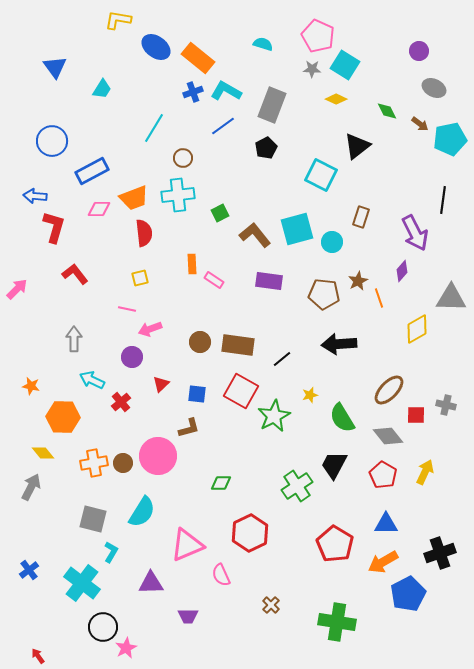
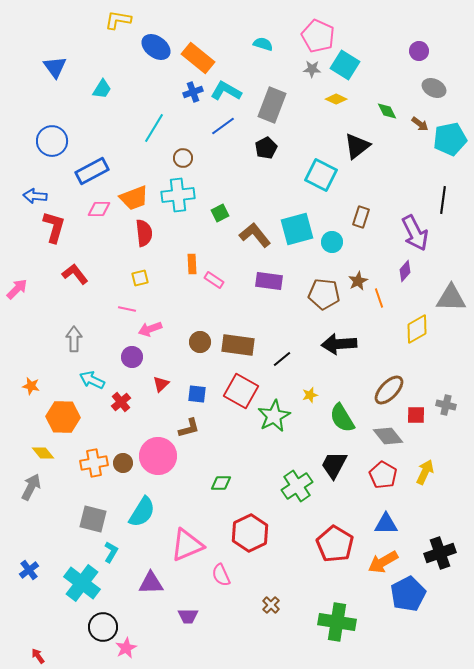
purple diamond at (402, 271): moved 3 px right
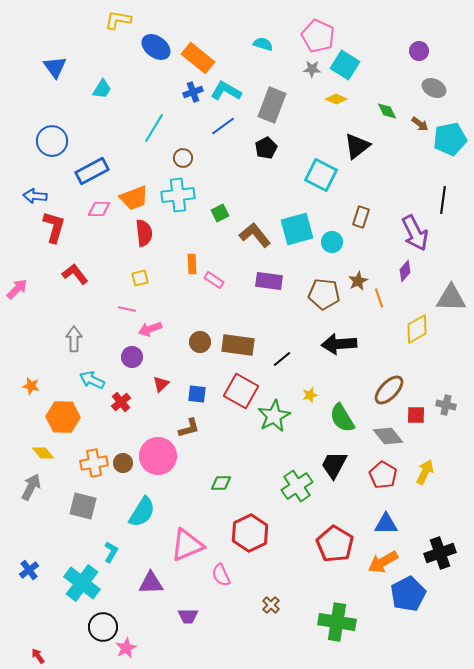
gray square at (93, 519): moved 10 px left, 13 px up
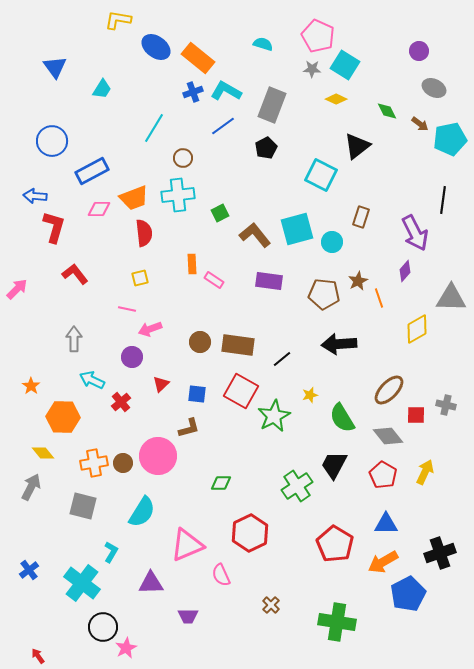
orange star at (31, 386): rotated 24 degrees clockwise
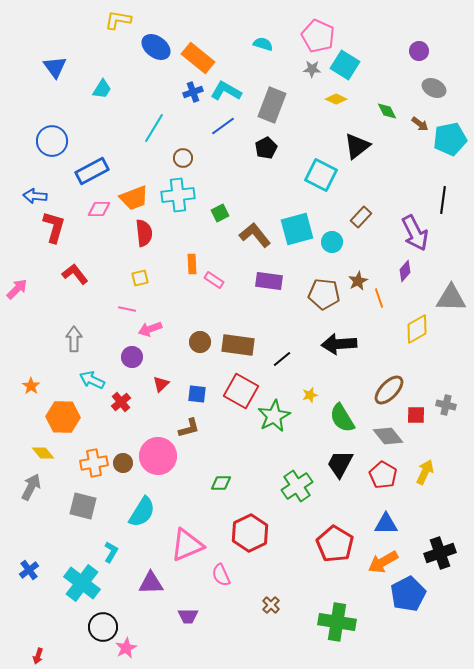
brown rectangle at (361, 217): rotated 25 degrees clockwise
black trapezoid at (334, 465): moved 6 px right, 1 px up
red arrow at (38, 656): rotated 126 degrees counterclockwise
